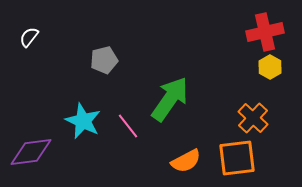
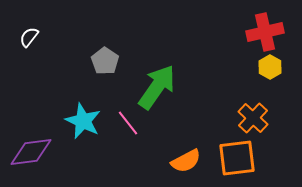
gray pentagon: moved 1 px right, 1 px down; rotated 24 degrees counterclockwise
green arrow: moved 13 px left, 12 px up
pink line: moved 3 px up
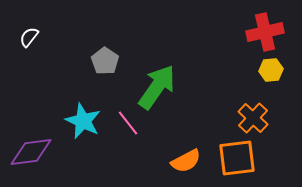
yellow hexagon: moved 1 px right, 3 px down; rotated 25 degrees clockwise
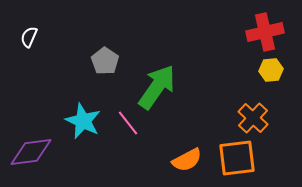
white semicircle: rotated 15 degrees counterclockwise
orange semicircle: moved 1 px right, 1 px up
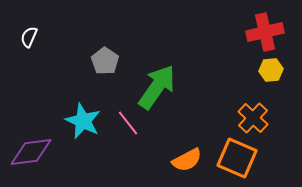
orange square: rotated 30 degrees clockwise
